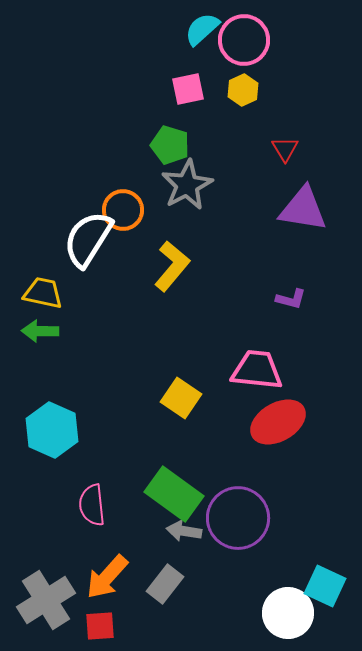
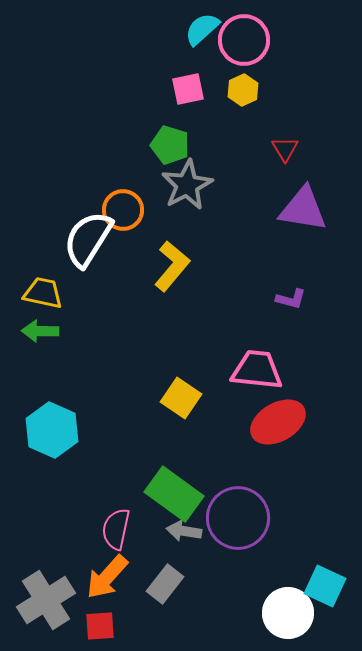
pink semicircle: moved 24 px right, 24 px down; rotated 18 degrees clockwise
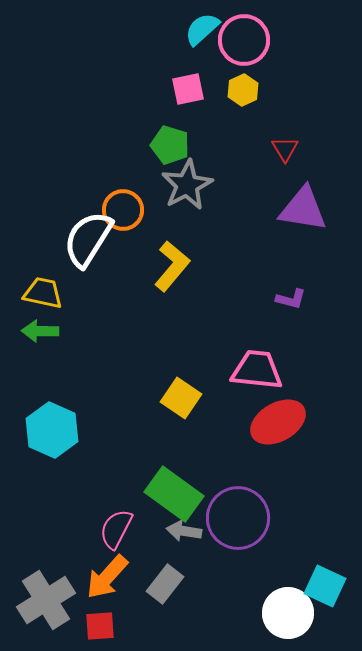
pink semicircle: rotated 15 degrees clockwise
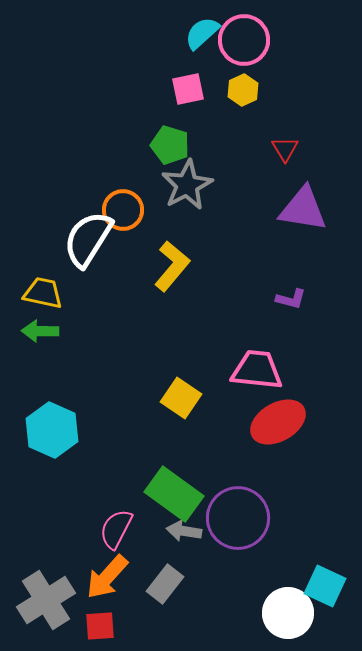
cyan semicircle: moved 4 px down
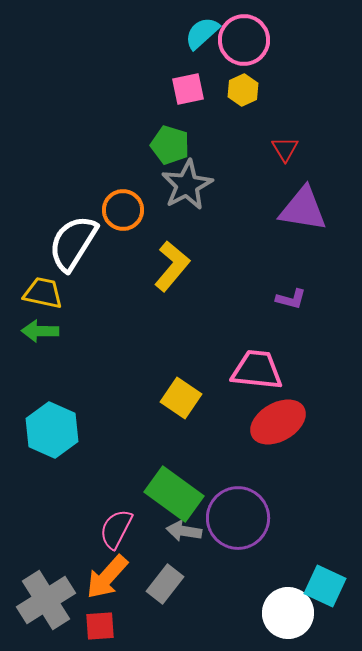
white semicircle: moved 15 px left, 4 px down
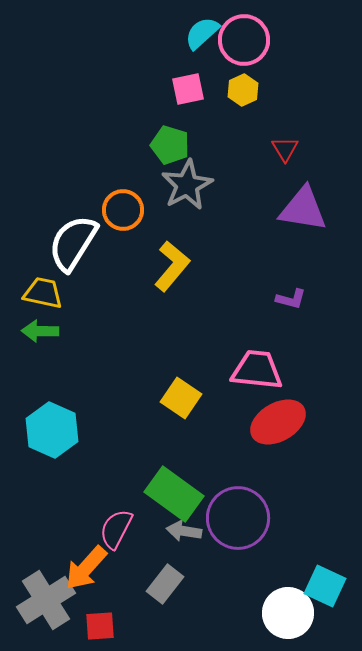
orange arrow: moved 21 px left, 9 px up
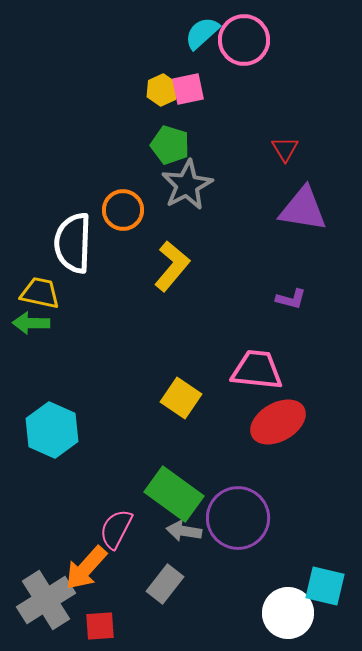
yellow hexagon: moved 81 px left
white semicircle: rotated 30 degrees counterclockwise
yellow trapezoid: moved 3 px left
green arrow: moved 9 px left, 8 px up
cyan square: rotated 12 degrees counterclockwise
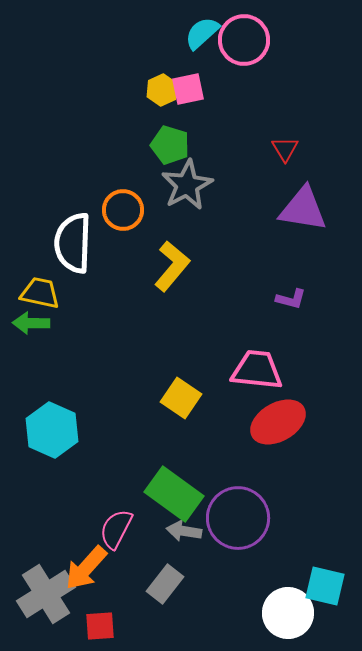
gray cross: moved 6 px up
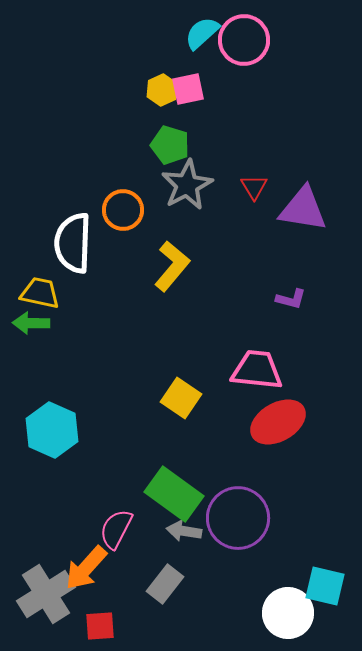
red triangle: moved 31 px left, 38 px down
